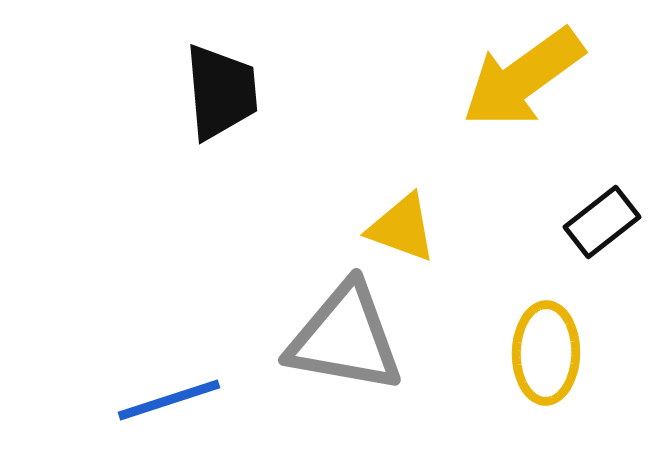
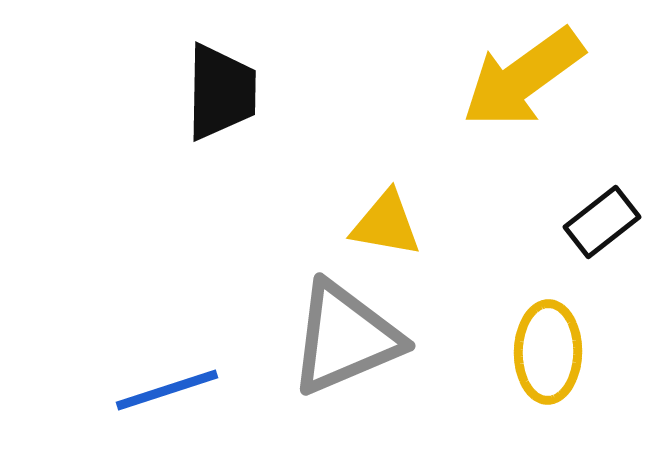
black trapezoid: rotated 6 degrees clockwise
yellow triangle: moved 16 px left, 4 px up; rotated 10 degrees counterclockwise
gray triangle: rotated 33 degrees counterclockwise
yellow ellipse: moved 2 px right, 1 px up
blue line: moved 2 px left, 10 px up
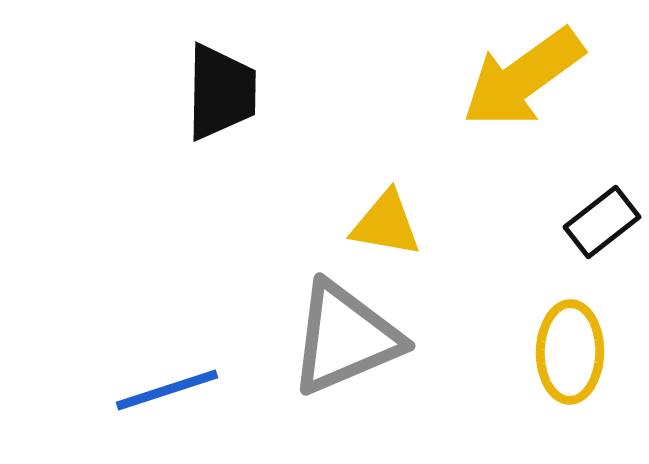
yellow ellipse: moved 22 px right
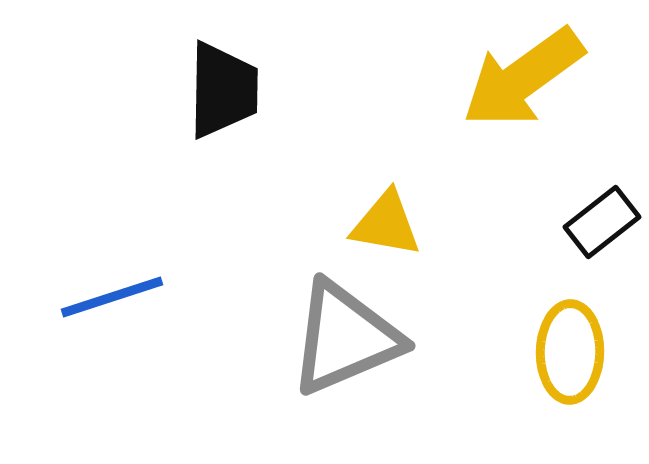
black trapezoid: moved 2 px right, 2 px up
blue line: moved 55 px left, 93 px up
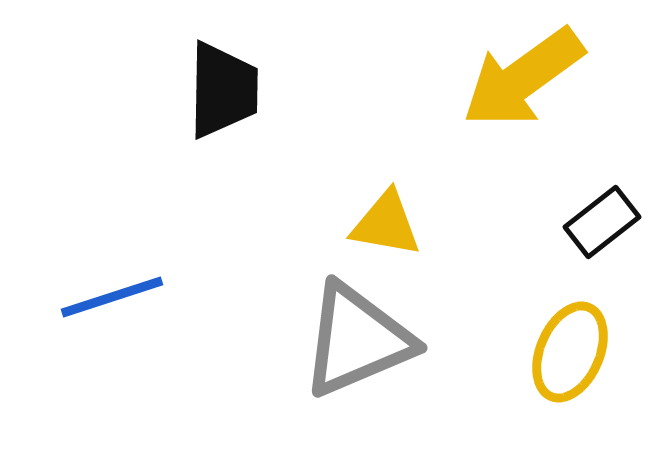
gray triangle: moved 12 px right, 2 px down
yellow ellipse: rotated 22 degrees clockwise
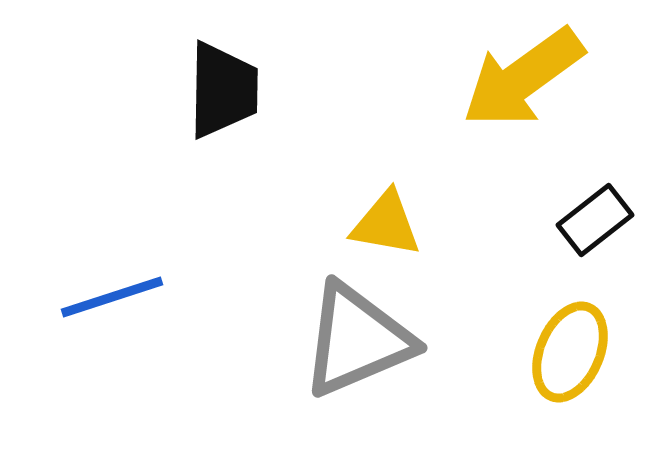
black rectangle: moved 7 px left, 2 px up
